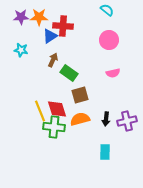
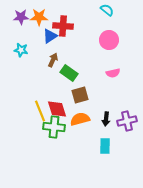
cyan rectangle: moved 6 px up
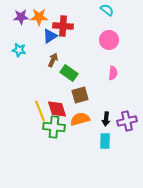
cyan star: moved 2 px left
pink semicircle: rotated 72 degrees counterclockwise
cyan rectangle: moved 5 px up
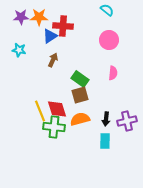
green rectangle: moved 11 px right, 6 px down
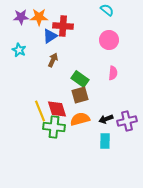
cyan star: rotated 16 degrees clockwise
black arrow: rotated 64 degrees clockwise
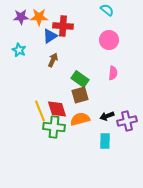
black arrow: moved 1 px right, 3 px up
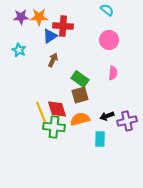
yellow line: moved 1 px right, 1 px down
cyan rectangle: moved 5 px left, 2 px up
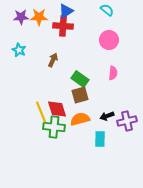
blue triangle: moved 16 px right, 25 px up
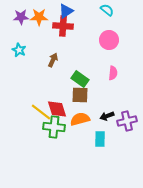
brown square: rotated 18 degrees clockwise
yellow line: rotated 30 degrees counterclockwise
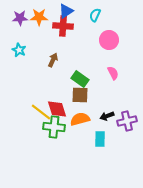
cyan semicircle: moved 12 px left, 5 px down; rotated 104 degrees counterclockwise
purple star: moved 1 px left, 1 px down
pink semicircle: rotated 32 degrees counterclockwise
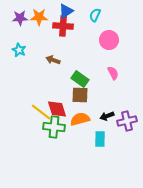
brown arrow: rotated 96 degrees counterclockwise
